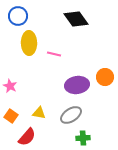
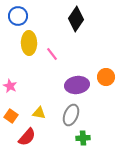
black diamond: rotated 70 degrees clockwise
pink line: moved 2 px left; rotated 40 degrees clockwise
orange circle: moved 1 px right
gray ellipse: rotated 35 degrees counterclockwise
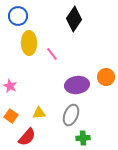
black diamond: moved 2 px left
yellow triangle: rotated 16 degrees counterclockwise
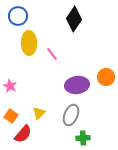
yellow triangle: rotated 40 degrees counterclockwise
red semicircle: moved 4 px left, 3 px up
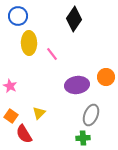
gray ellipse: moved 20 px right
red semicircle: moved 1 px right; rotated 108 degrees clockwise
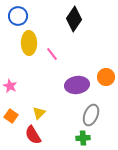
red semicircle: moved 9 px right, 1 px down
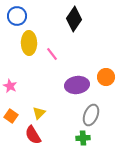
blue circle: moved 1 px left
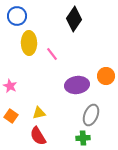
orange circle: moved 1 px up
yellow triangle: rotated 32 degrees clockwise
red semicircle: moved 5 px right, 1 px down
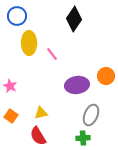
yellow triangle: moved 2 px right
